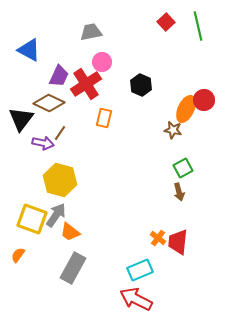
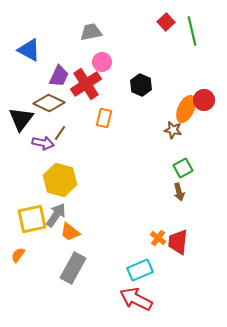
green line: moved 6 px left, 5 px down
yellow square: rotated 32 degrees counterclockwise
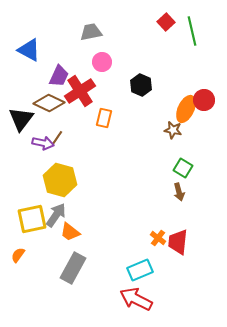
red cross: moved 6 px left, 7 px down
brown line: moved 3 px left, 5 px down
green square: rotated 30 degrees counterclockwise
